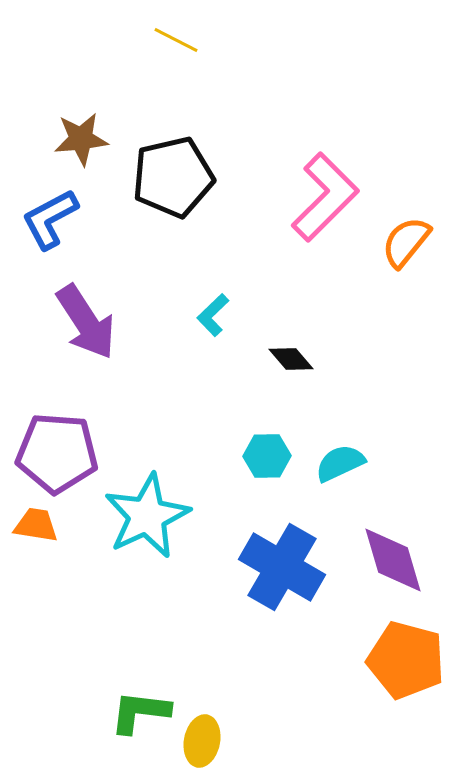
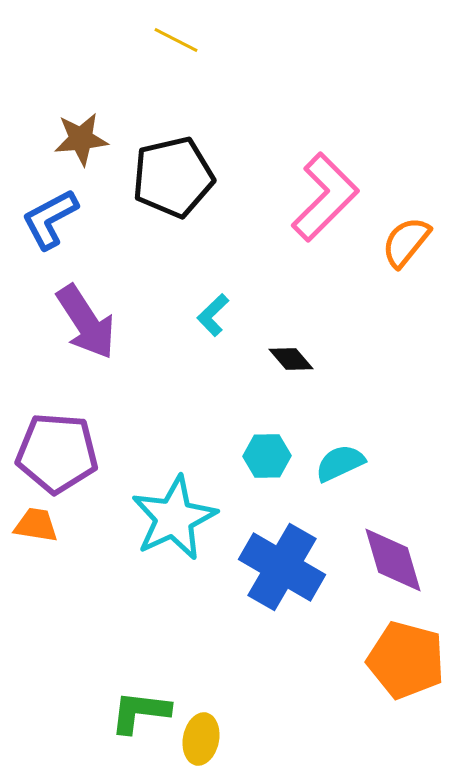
cyan star: moved 27 px right, 2 px down
yellow ellipse: moved 1 px left, 2 px up
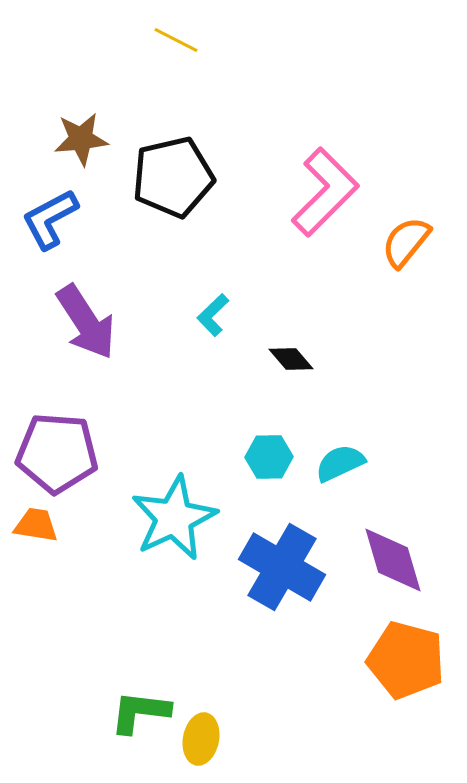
pink L-shape: moved 5 px up
cyan hexagon: moved 2 px right, 1 px down
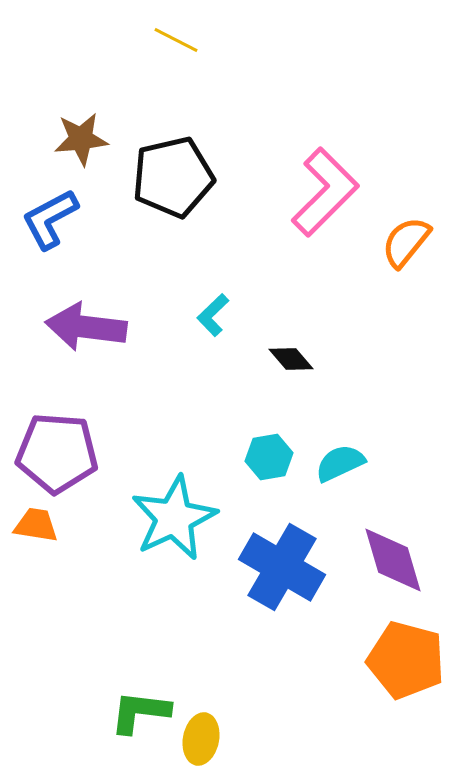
purple arrow: moved 5 px down; rotated 130 degrees clockwise
cyan hexagon: rotated 9 degrees counterclockwise
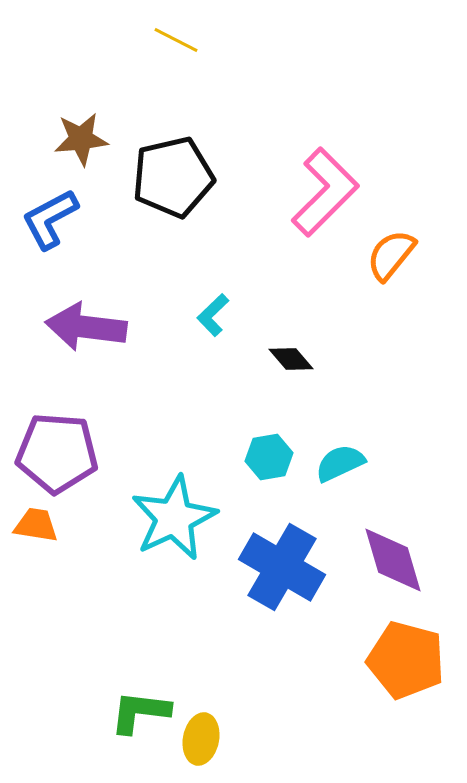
orange semicircle: moved 15 px left, 13 px down
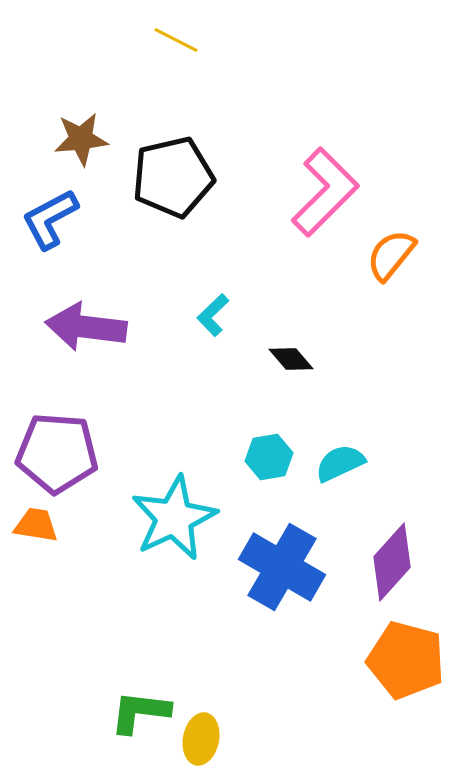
purple diamond: moved 1 px left, 2 px down; rotated 58 degrees clockwise
